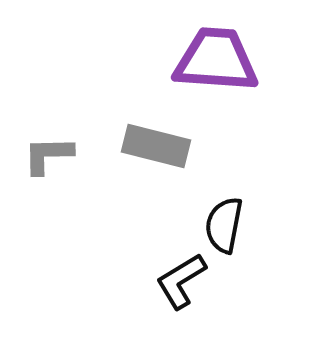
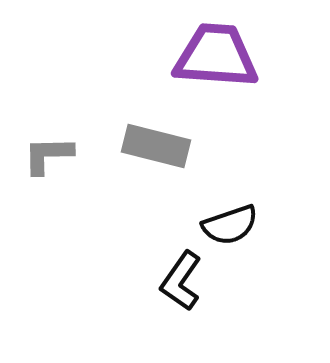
purple trapezoid: moved 4 px up
black semicircle: moved 6 px right; rotated 120 degrees counterclockwise
black L-shape: rotated 24 degrees counterclockwise
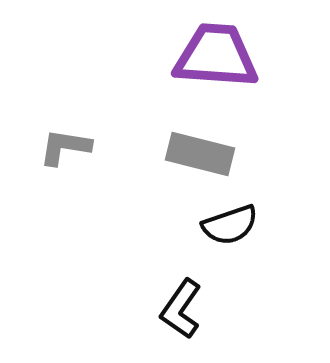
gray rectangle: moved 44 px right, 8 px down
gray L-shape: moved 17 px right, 8 px up; rotated 10 degrees clockwise
black L-shape: moved 28 px down
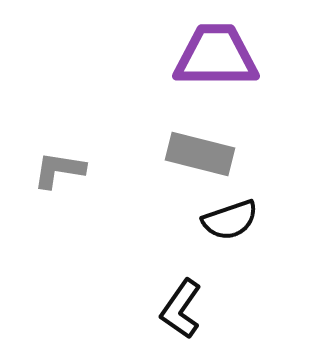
purple trapezoid: rotated 4 degrees counterclockwise
gray L-shape: moved 6 px left, 23 px down
black semicircle: moved 5 px up
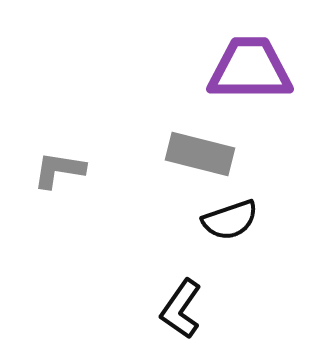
purple trapezoid: moved 34 px right, 13 px down
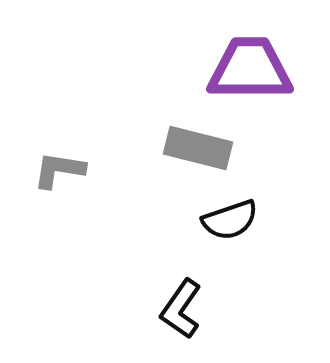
gray rectangle: moved 2 px left, 6 px up
